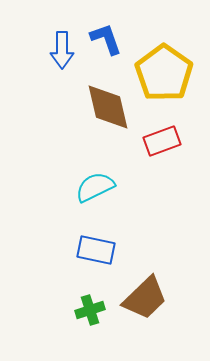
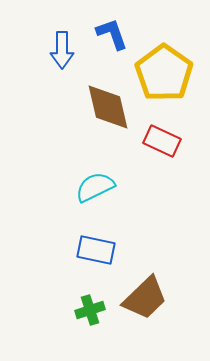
blue L-shape: moved 6 px right, 5 px up
red rectangle: rotated 45 degrees clockwise
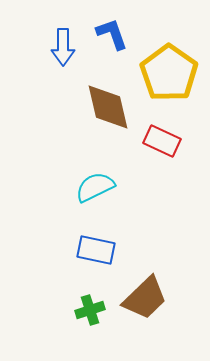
blue arrow: moved 1 px right, 3 px up
yellow pentagon: moved 5 px right
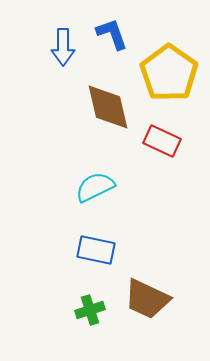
brown trapezoid: moved 2 px right, 1 px down; rotated 69 degrees clockwise
